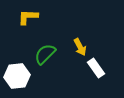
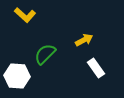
yellow L-shape: moved 3 px left, 2 px up; rotated 140 degrees counterclockwise
yellow arrow: moved 4 px right, 7 px up; rotated 90 degrees counterclockwise
white hexagon: rotated 10 degrees clockwise
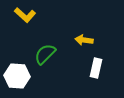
yellow arrow: rotated 144 degrees counterclockwise
white rectangle: rotated 48 degrees clockwise
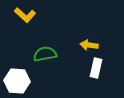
yellow arrow: moved 5 px right, 5 px down
green semicircle: rotated 35 degrees clockwise
white hexagon: moved 5 px down
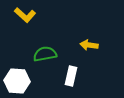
white rectangle: moved 25 px left, 8 px down
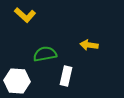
white rectangle: moved 5 px left
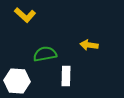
white rectangle: rotated 12 degrees counterclockwise
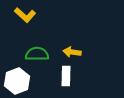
yellow arrow: moved 17 px left, 7 px down
green semicircle: moved 8 px left; rotated 10 degrees clockwise
white hexagon: rotated 25 degrees counterclockwise
